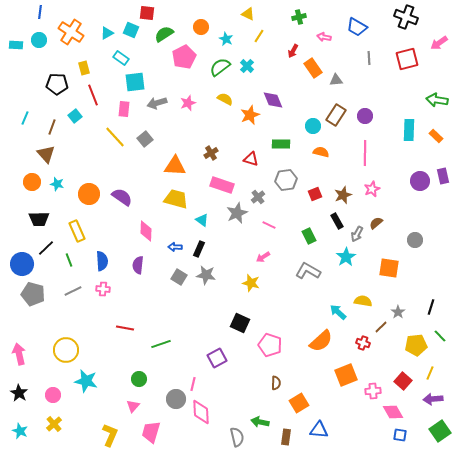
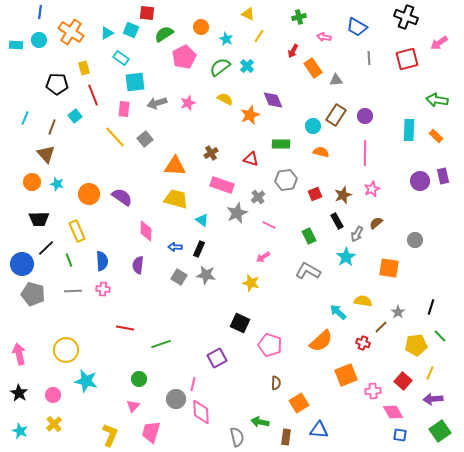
gray line at (73, 291): rotated 24 degrees clockwise
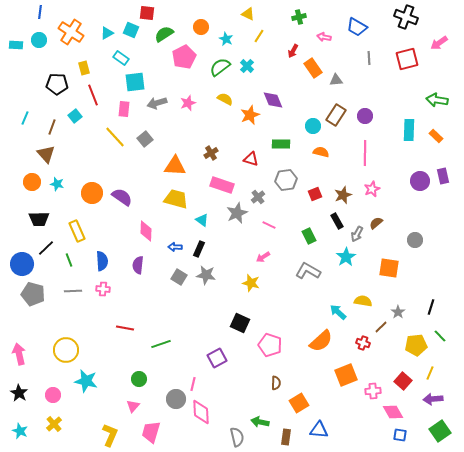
orange circle at (89, 194): moved 3 px right, 1 px up
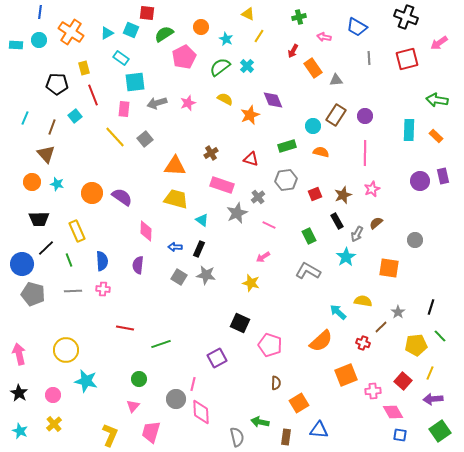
green rectangle at (281, 144): moved 6 px right, 2 px down; rotated 18 degrees counterclockwise
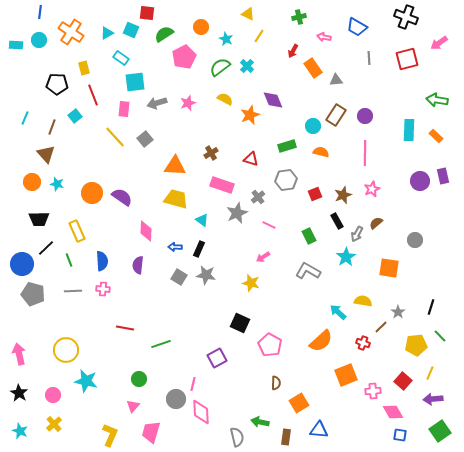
pink pentagon at (270, 345): rotated 10 degrees clockwise
